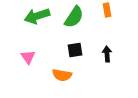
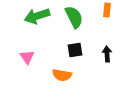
orange rectangle: rotated 16 degrees clockwise
green semicircle: rotated 60 degrees counterclockwise
pink triangle: moved 1 px left
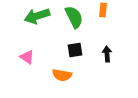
orange rectangle: moved 4 px left
pink triangle: rotated 21 degrees counterclockwise
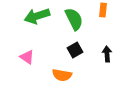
green semicircle: moved 2 px down
black square: rotated 21 degrees counterclockwise
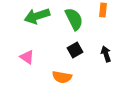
black arrow: moved 1 px left; rotated 14 degrees counterclockwise
orange semicircle: moved 2 px down
